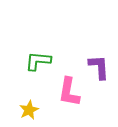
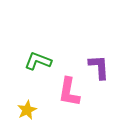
green L-shape: rotated 16 degrees clockwise
yellow star: moved 2 px left
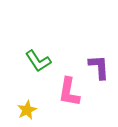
green L-shape: rotated 144 degrees counterclockwise
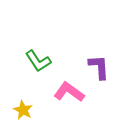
pink L-shape: rotated 116 degrees clockwise
yellow star: moved 4 px left; rotated 18 degrees counterclockwise
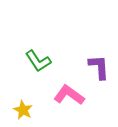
pink L-shape: moved 3 px down
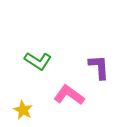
green L-shape: rotated 24 degrees counterclockwise
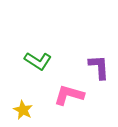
pink L-shape: rotated 20 degrees counterclockwise
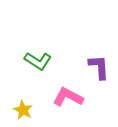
pink L-shape: moved 1 px left, 2 px down; rotated 12 degrees clockwise
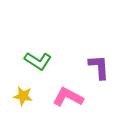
yellow star: moved 14 px up; rotated 18 degrees counterclockwise
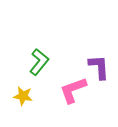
green L-shape: moved 1 px right, 1 px down; rotated 84 degrees counterclockwise
pink L-shape: moved 5 px right, 7 px up; rotated 48 degrees counterclockwise
